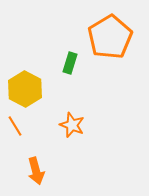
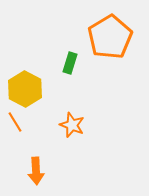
orange line: moved 4 px up
orange arrow: rotated 12 degrees clockwise
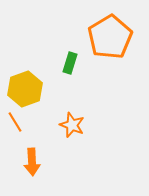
yellow hexagon: rotated 12 degrees clockwise
orange arrow: moved 4 px left, 9 px up
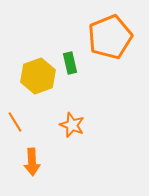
orange pentagon: rotated 9 degrees clockwise
green rectangle: rotated 30 degrees counterclockwise
yellow hexagon: moved 13 px right, 13 px up
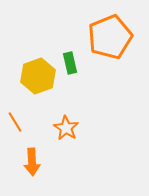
orange star: moved 6 px left, 3 px down; rotated 10 degrees clockwise
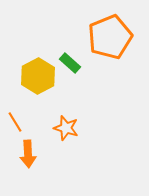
green rectangle: rotated 35 degrees counterclockwise
yellow hexagon: rotated 8 degrees counterclockwise
orange star: rotated 15 degrees counterclockwise
orange arrow: moved 4 px left, 8 px up
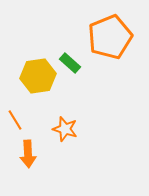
yellow hexagon: rotated 20 degrees clockwise
orange line: moved 2 px up
orange star: moved 1 px left, 1 px down
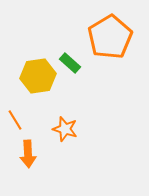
orange pentagon: rotated 9 degrees counterclockwise
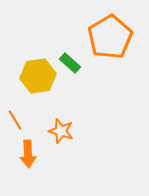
orange star: moved 4 px left, 2 px down
